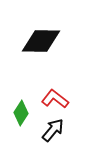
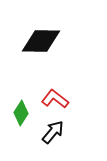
black arrow: moved 2 px down
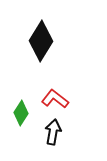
black diamond: rotated 60 degrees counterclockwise
black arrow: rotated 30 degrees counterclockwise
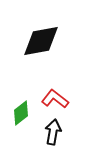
black diamond: rotated 48 degrees clockwise
green diamond: rotated 20 degrees clockwise
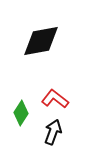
green diamond: rotated 20 degrees counterclockwise
black arrow: rotated 10 degrees clockwise
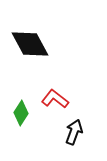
black diamond: moved 11 px left, 3 px down; rotated 72 degrees clockwise
black arrow: moved 21 px right
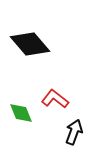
black diamond: rotated 12 degrees counterclockwise
green diamond: rotated 55 degrees counterclockwise
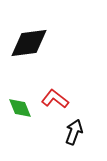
black diamond: moved 1 px left, 1 px up; rotated 57 degrees counterclockwise
green diamond: moved 1 px left, 5 px up
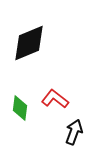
black diamond: rotated 15 degrees counterclockwise
green diamond: rotated 30 degrees clockwise
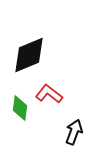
black diamond: moved 12 px down
red L-shape: moved 6 px left, 5 px up
